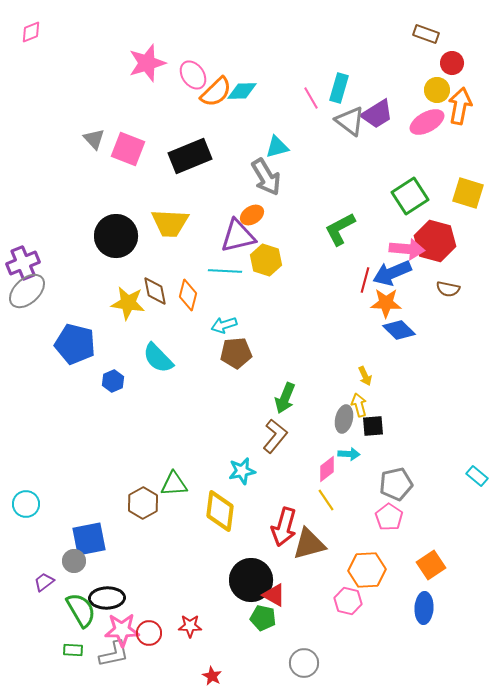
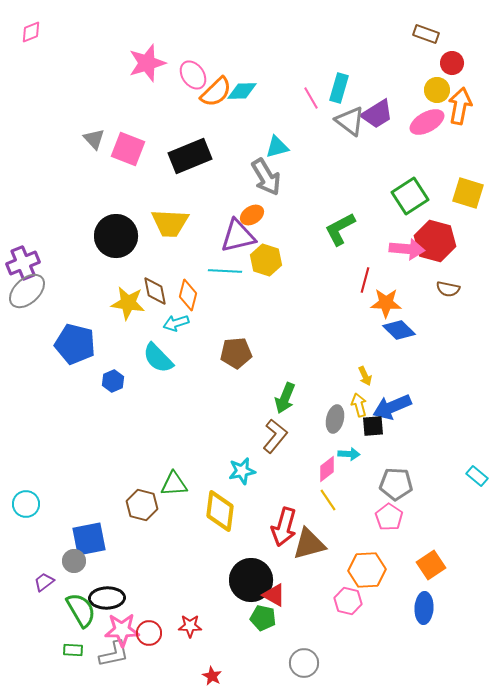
blue arrow at (392, 273): moved 134 px down
cyan arrow at (224, 325): moved 48 px left, 2 px up
gray ellipse at (344, 419): moved 9 px left
gray pentagon at (396, 484): rotated 16 degrees clockwise
yellow line at (326, 500): moved 2 px right
brown hexagon at (143, 503): moved 1 px left, 2 px down; rotated 16 degrees counterclockwise
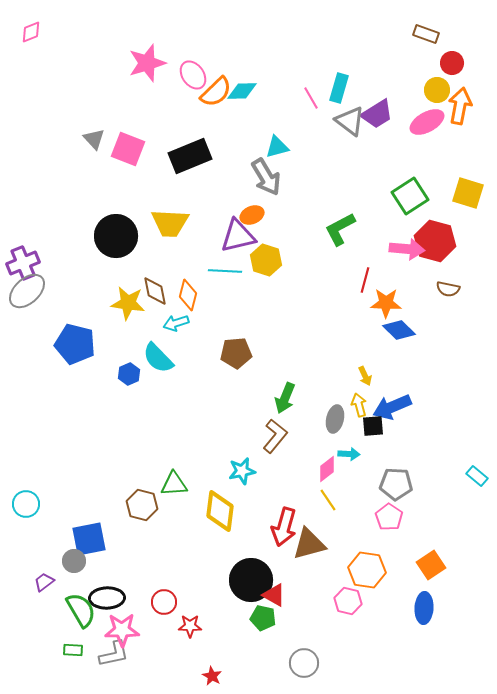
orange ellipse at (252, 215): rotated 10 degrees clockwise
blue hexagon at (113, 381): moved 16 px right, 7 px up
orange hexagon at (367, 570): rotated 12 degrees clockwise
red circle at (149, 633): moved 15 px right, 31 px up
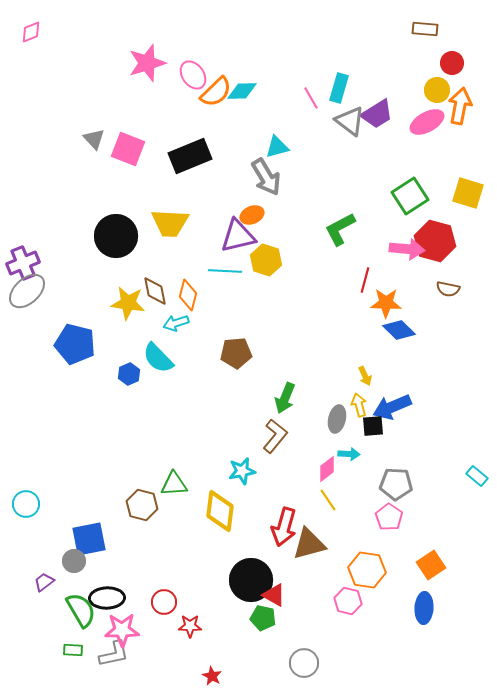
brown rectangle at (426, 34): moved 1 px left, 5 px up; rotated 15 degrees counterclockwise
gray ellipse at (335, 419): moved 2 px right
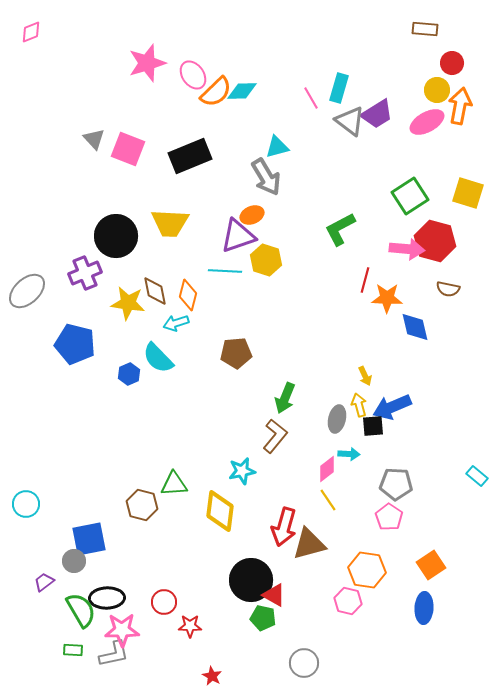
purple triangle at (238, 236): rotated 6 degrees counterclockwise
purple cross at (23, 263): moved 62 px right, 10 px down
orange star at (386, 303): moved 1 px right, 5 px up
blue diamond at (399, 330): moved 16 px right, 3 px up; rotated 32 degrees clockwise
